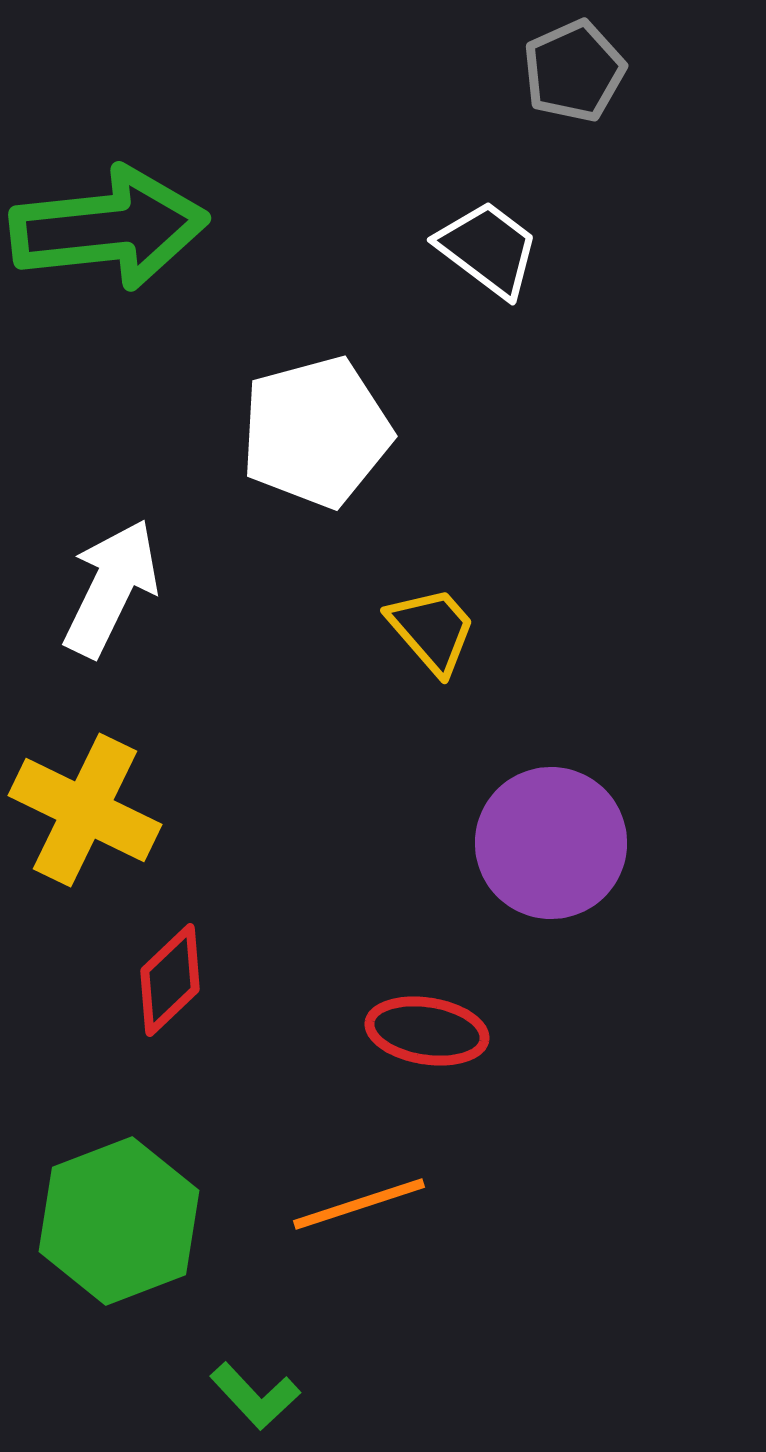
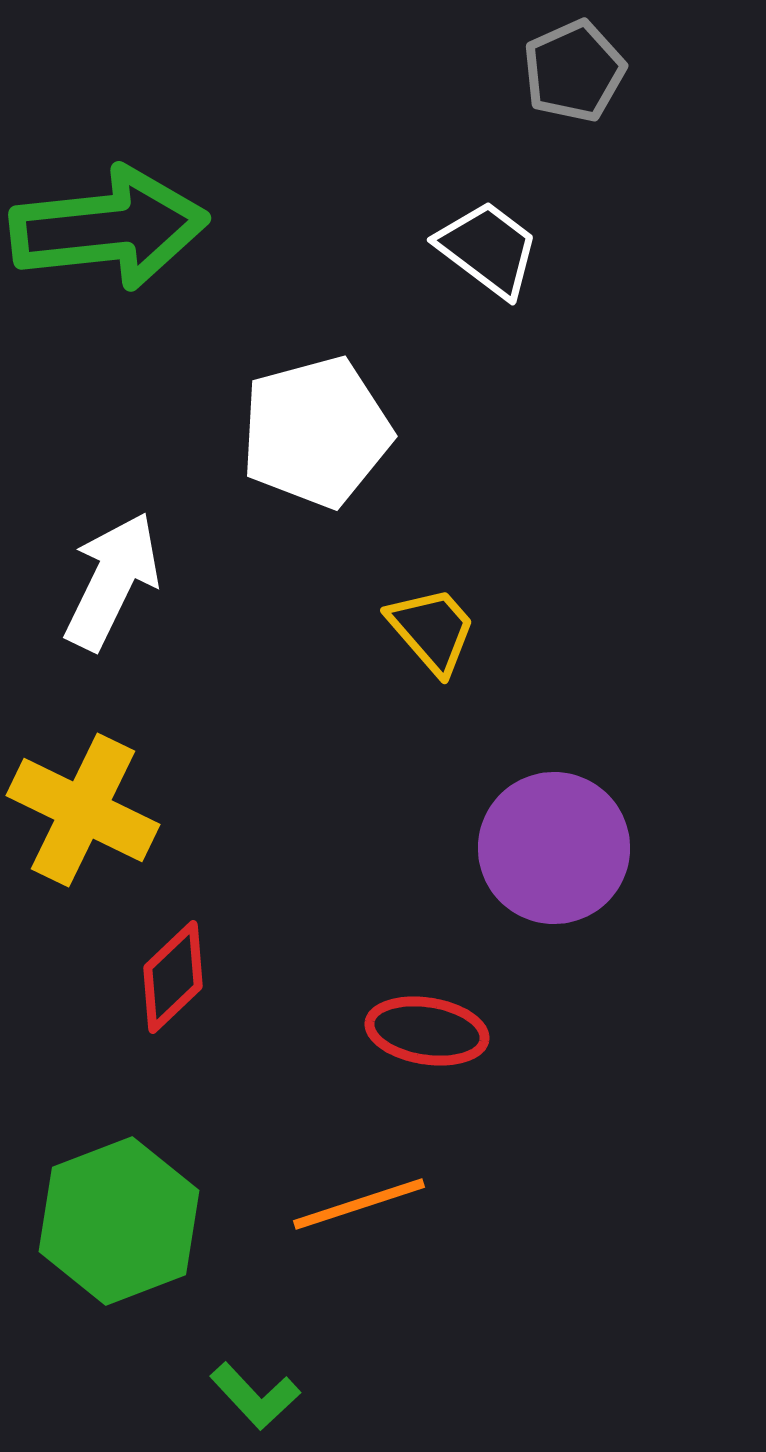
white arrow: moved 1 px right, 7 px up
yellow cross: moved 2 px left
purple circle: moved 3 px right, 5 px down
red diamond: moved 3 px right, 3 px up
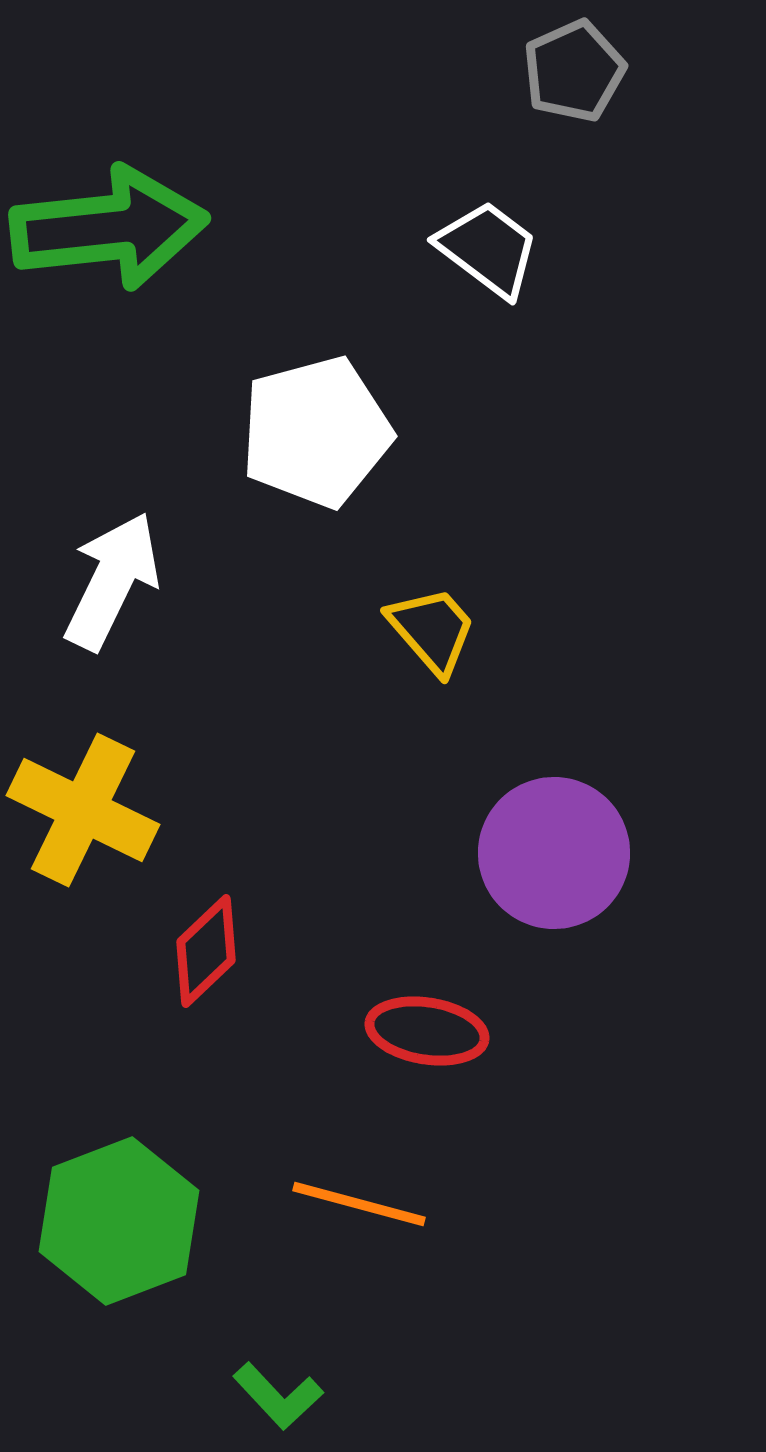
purple circle: moved 5 px down
red diamond: moved 33 px right, 26 px up
orange line: rotated 33 degrees clockwise
green L-shape: moved 23 px right
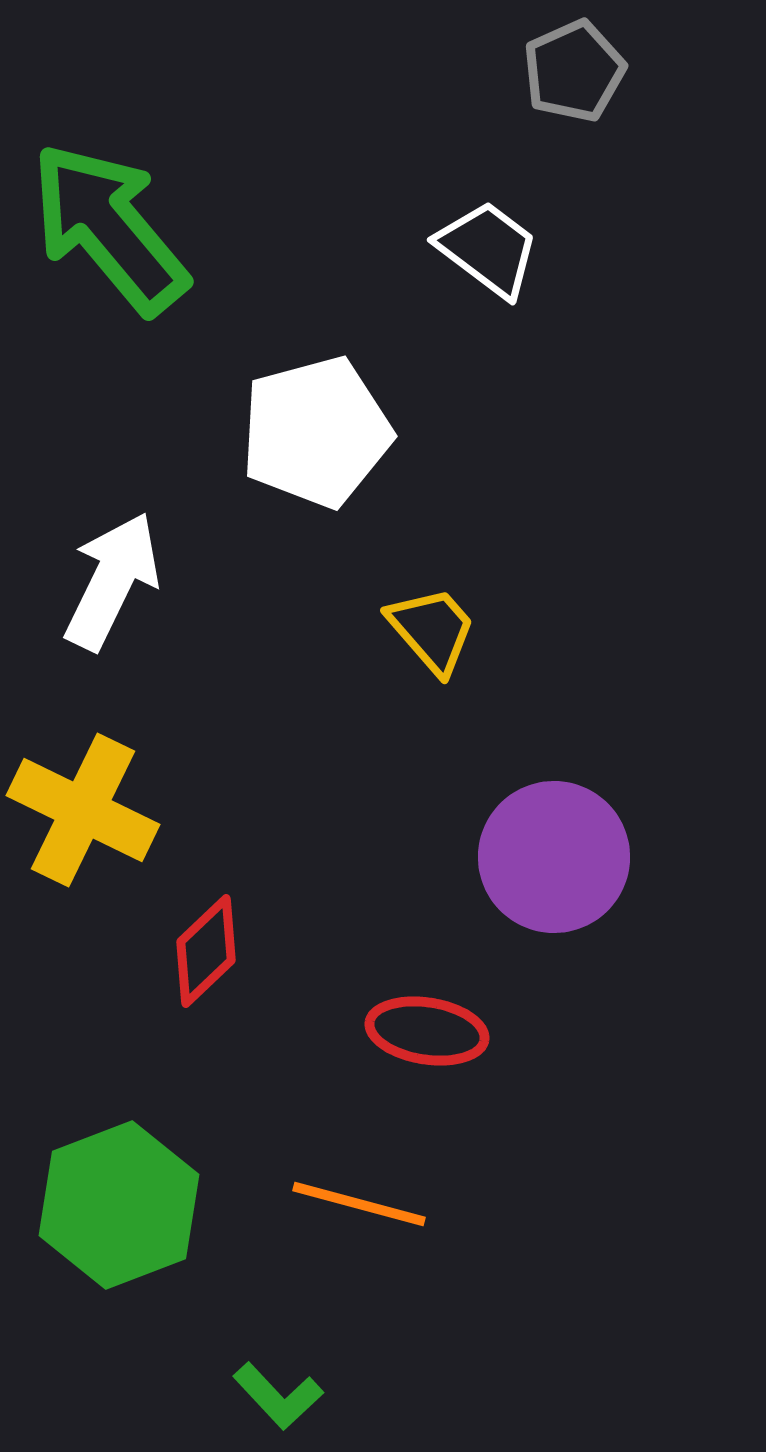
green arrow: rotated 124 degrees counterclockwise
purple circle: moved 4 px down
green hexagon: moved 16 px up
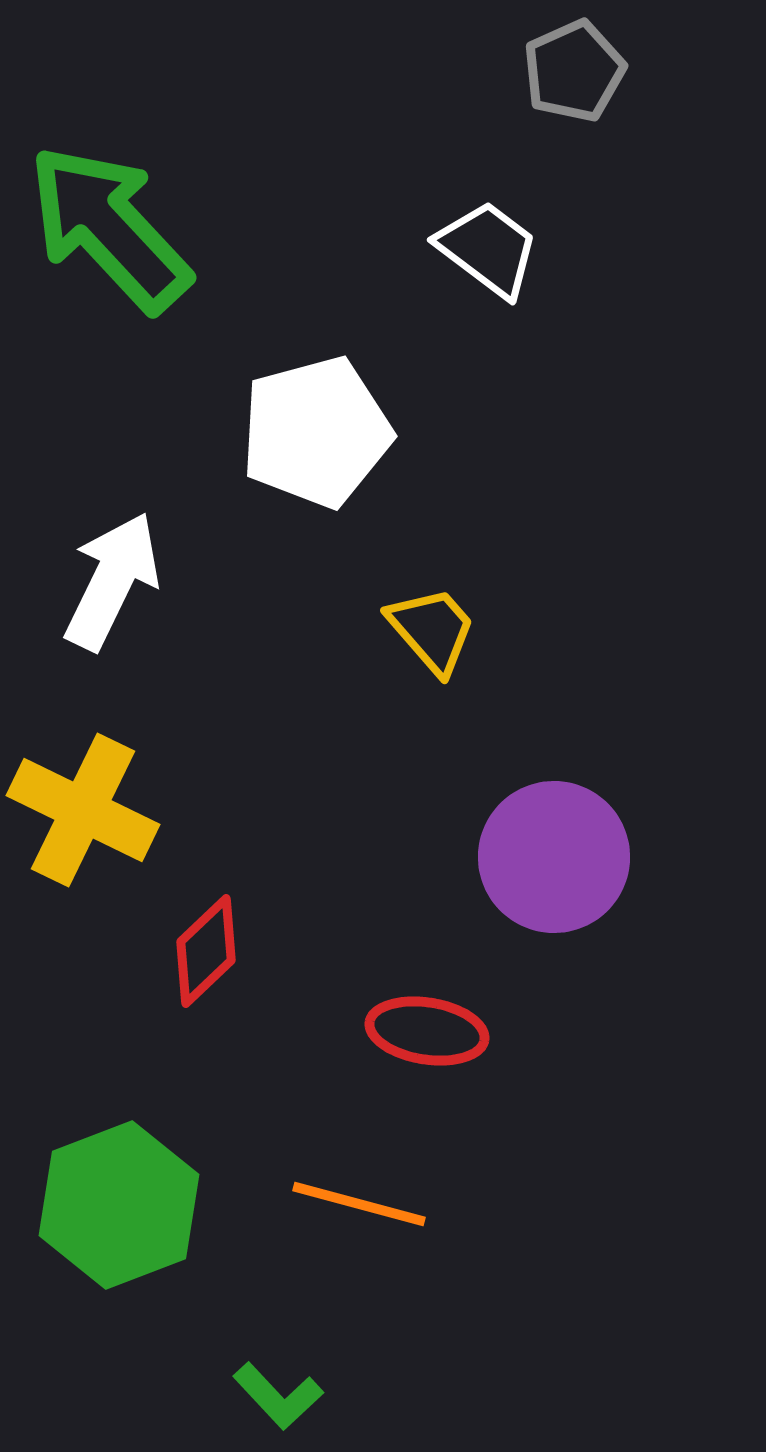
green arrow: rotated 3 degrees counterclockwise
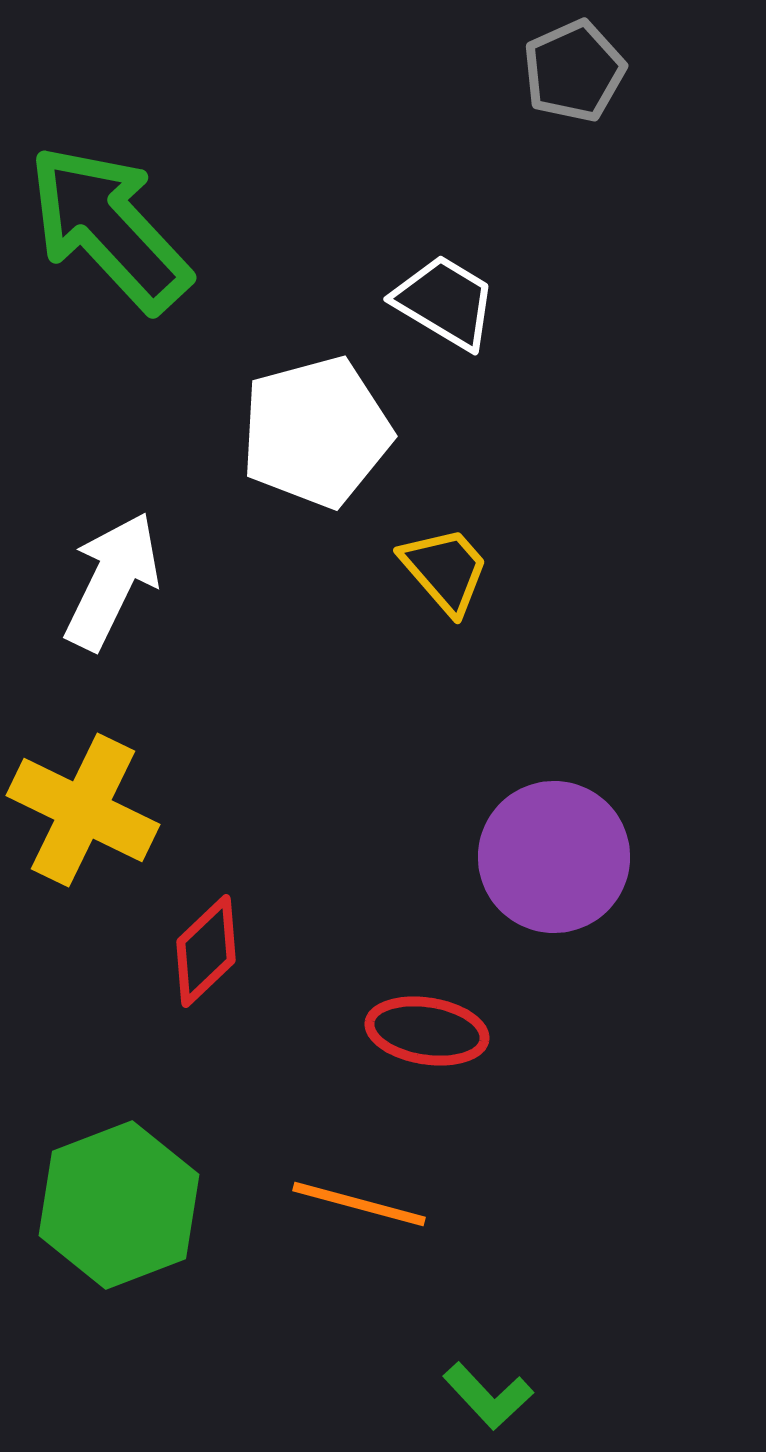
white trapezoid: moved 43 px left, 53 px down; rotated 6 degrees counterclockwise
yellow trapezoid: moved 13 px right, 60 px up
green L-shape: moved 210 px right
